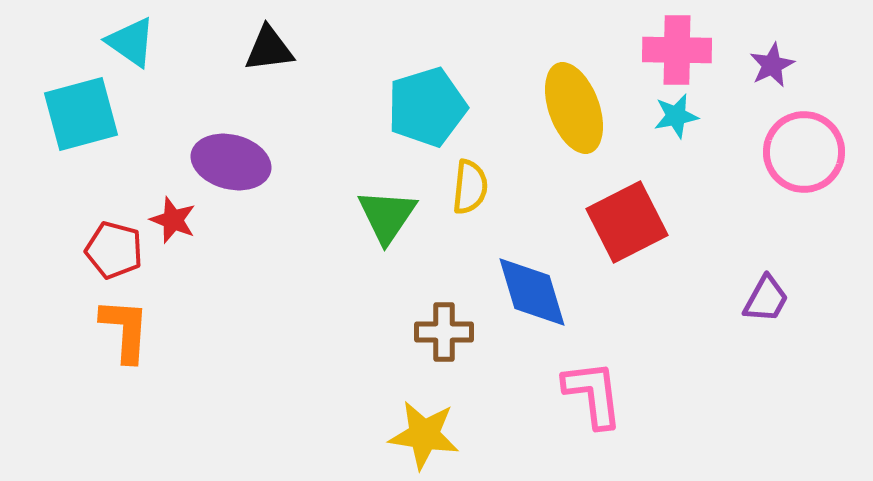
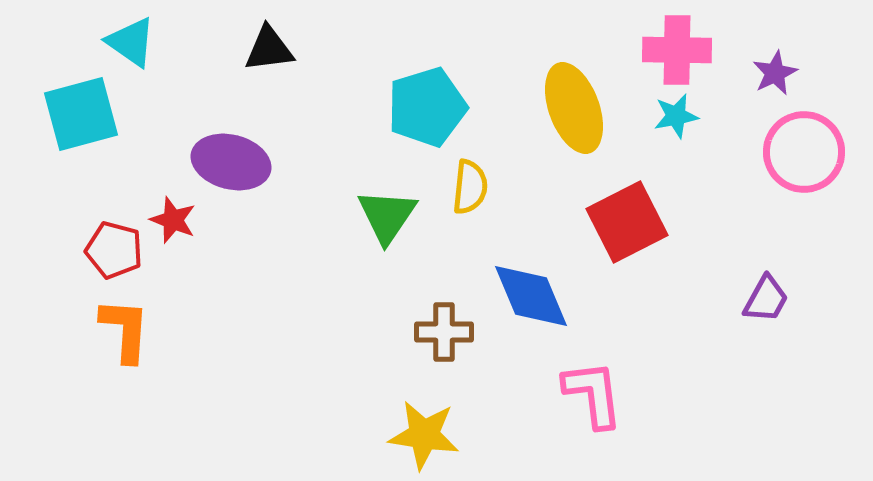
purple star: moved 3 px right, 8 px down
blue diamond: moved 1 px left, 4 px down; rotated 6 degrees counterclockwise
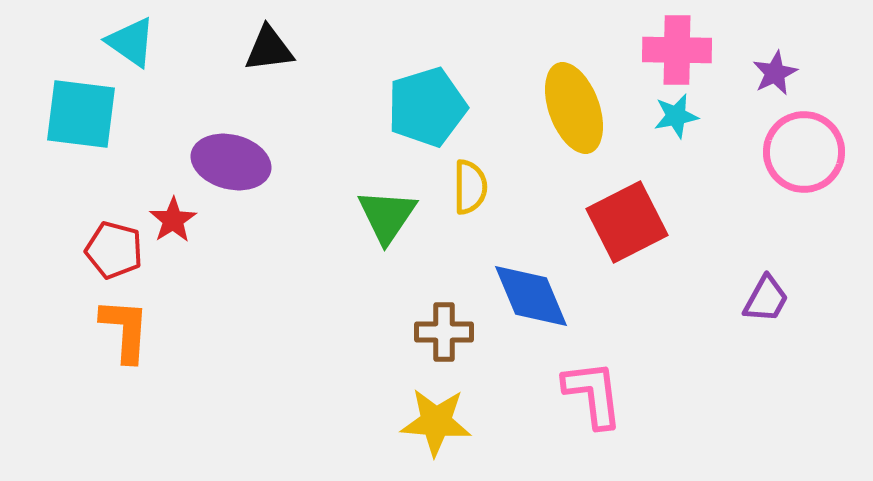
cyan square: rotated 22 degrees clockwise
yellow semicircle: rotated 6 degrees counterclockwise
red star: rotated 18 degrees clockwise
yellow star: moved 12 px right, 13 px up; rotated 4 degrees counterclockwise
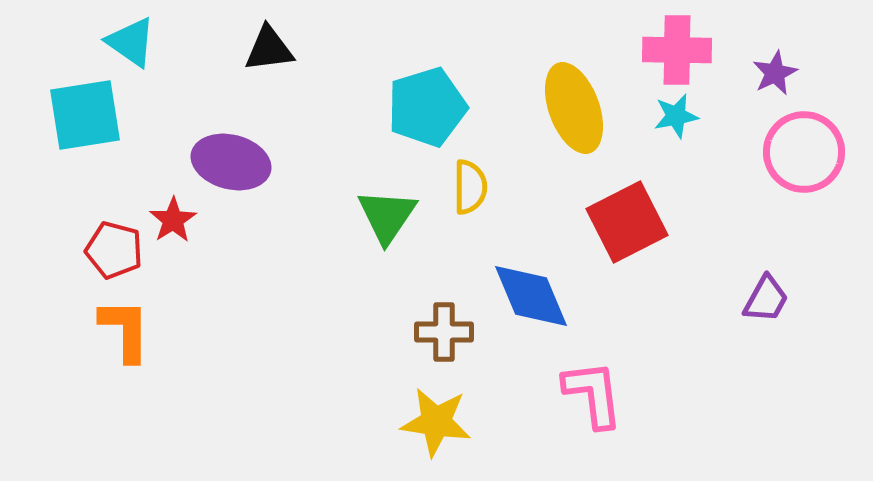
cyan square: moved 4 px right, 1 px down; rotated 16 degrees counterclockwise
orange L-shape: rotated 4 degrees counterclockwise
yellow star: rotated 4 degrees clockwise
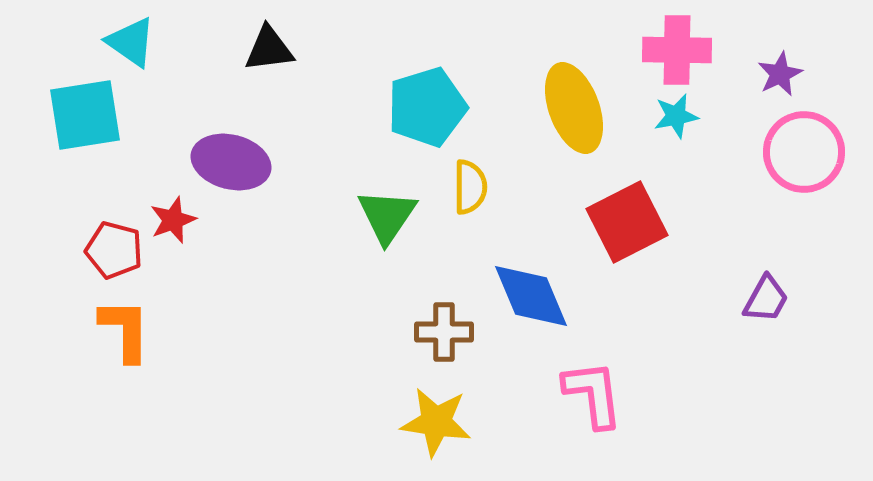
purple star: moved 5 px right, 1 px down
red star: rotated 12 degrees clockwise
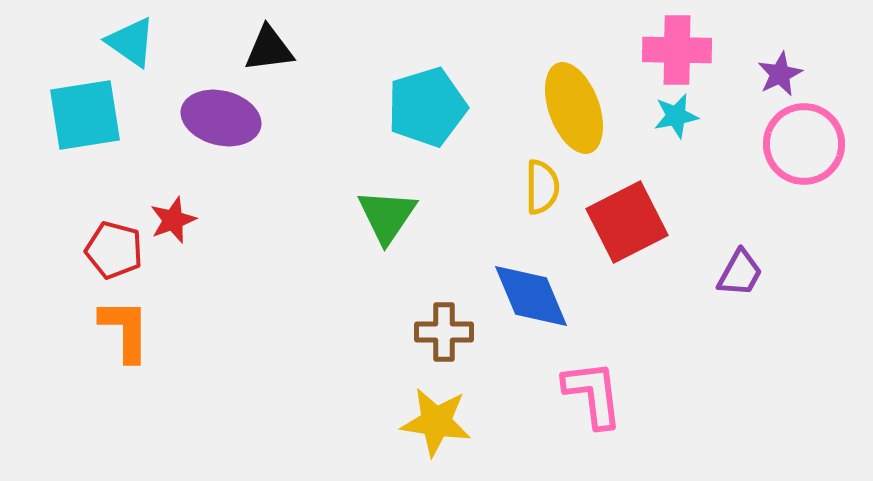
pink circle: moved 8 px up
purple ellipse: moved 10 px left, 44 px up
yellow semicircle: moved 72 px right
purple trapezoid: moved 26 px left, 26 px up
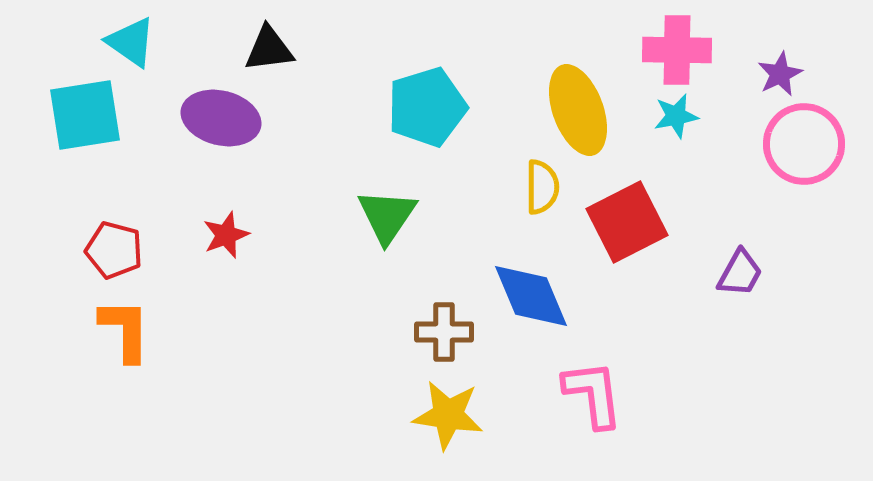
yellow ellipse: moved 4 px right, 2 px down
red star: moved 53 px right, 15 px down
yellow star: moved 12 px right, 7 px up
